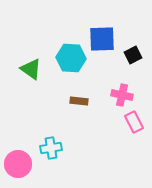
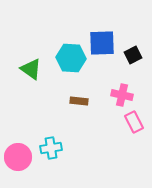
blue square: moved 4 px down
pink circle: moved 7 px up
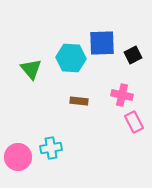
green triangle: rotated 15 degrees clockwise
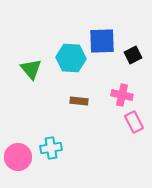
blue square: moved 2 px up
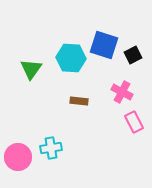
blue square: moved 2 px right, 4 px down; rotated 20 degrees clockwise
green triangle: rotated 15 degrees clockwise
pink cross: moved 3 px up; rotated 15 degrees clockwise
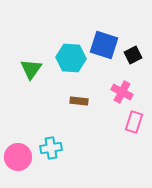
pink rectangle: rotated 45 degrees clockwise
